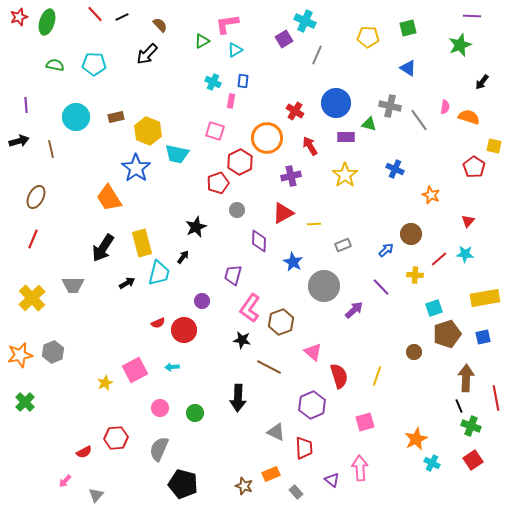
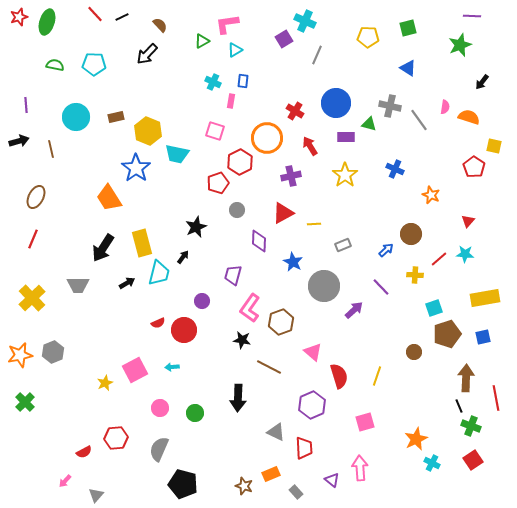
gray trapezoid at (73, 285): moved 5 px right
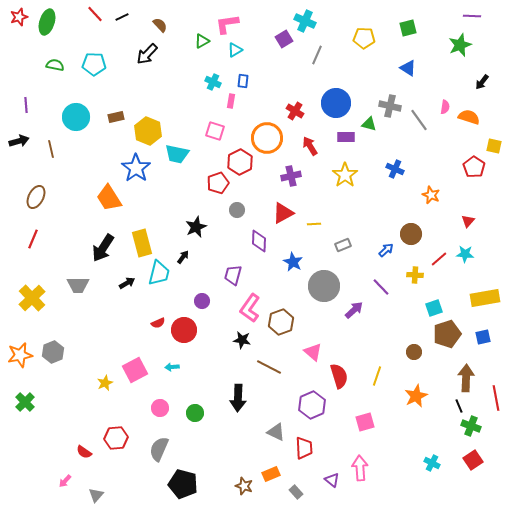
yellow pentagon at (368, 37): moved 4 px left, 1 px down
orange star at (416, 439): moved 43 px up
red semicircle at (84, 452): rotated 63 degrees clockwise
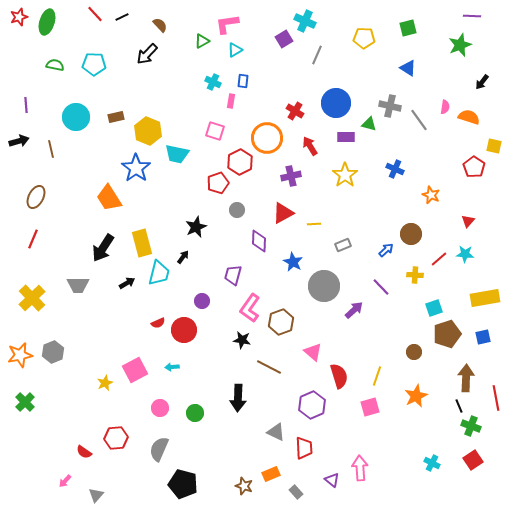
pink square at (365, 422): moved 5 px right, 15 px up
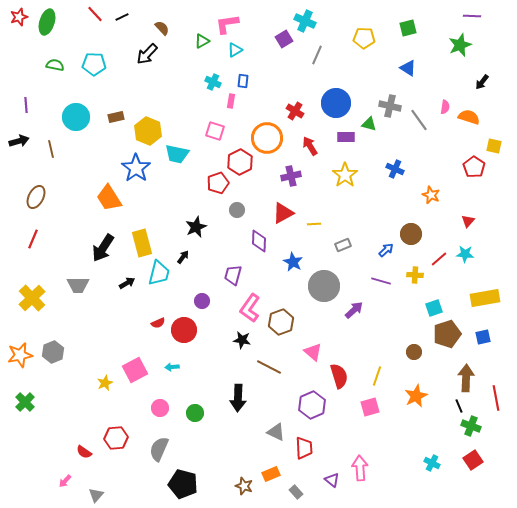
brown semicircle at (160, 25): moved 2 px right, 3 px down
purple line at (381, 287): moved 6 px up; rotated 30 degrees counterclockwise
